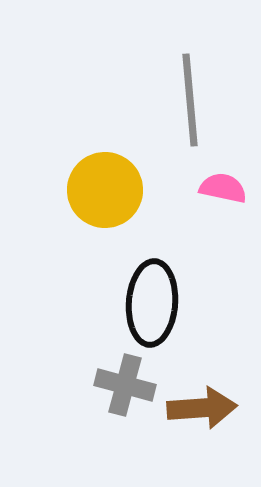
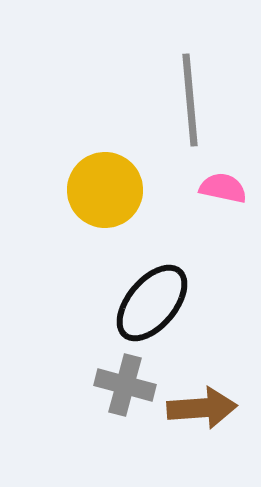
black ellipse: rotated 36 degrees clockwise
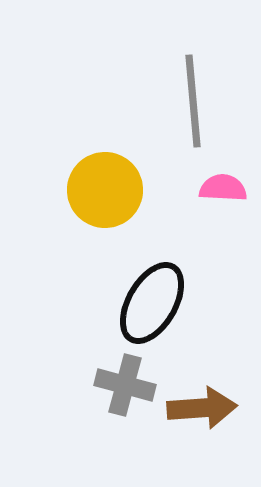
gray line: moved 3 px right, 1 px down
pink semicircle: rotated 9 degrees counterclockwise
black ellipse: rotated 10 degrees counterclockwise
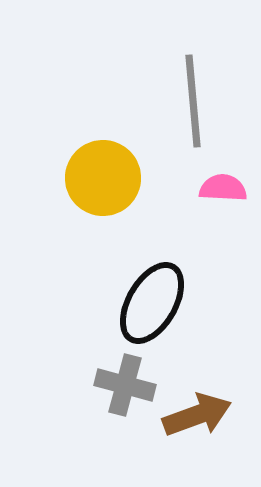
yellow circle: moved 2 px left, 12 px up
brown arrow: moved 5 px left, 7 px down; rotated 16 degrees counterclockwise
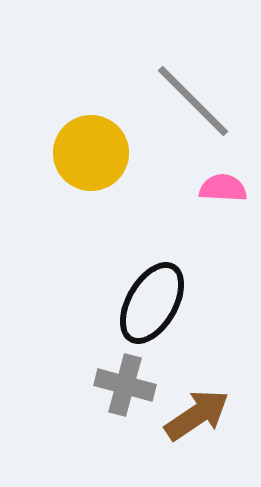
gray line: rotated 40 degrees counterclockwise
yellow circle: moved 12 px left, 25 px up
brown arrow: rotated 14 degrees counterclockwise
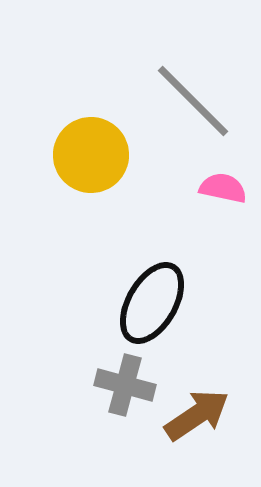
yellow circle: moved 2 px down
pink semicircle: rotated 9 degrees clockwise
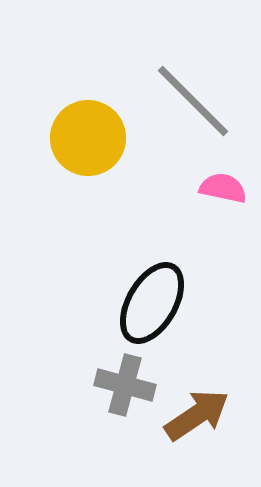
yellow circle: moved 3 px left, 17 px up
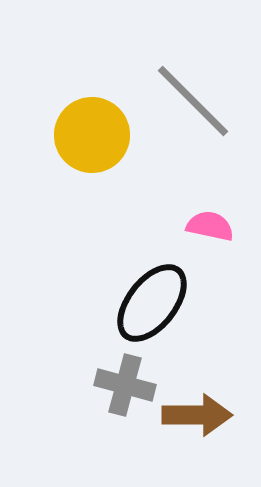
yellow circle: moved 4 px right, 3 px up
pink semicircle: moved 13 px left, 38 px down
black ellipse: rotated 8 degrees clockwise
brown arrow: rotated 34 degrees clockwise
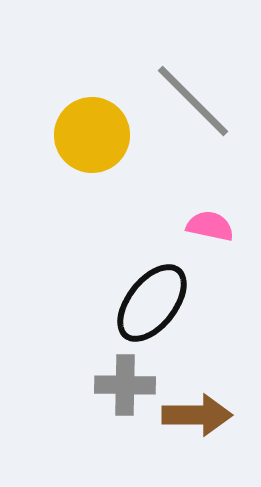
gray cross: rotated 14 degrees counterclockwise
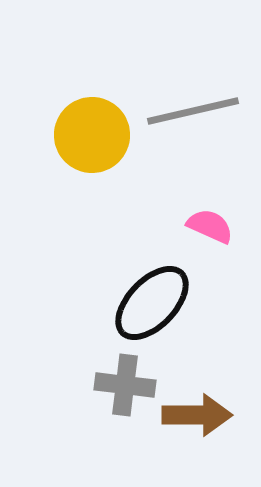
gray line: moved 10 px down; rotated 58 degrees counterclockwise
pink semicircle: rotated 12 degrees clockwise
black ellipse: rotated 6 degrees clockwise
gray cross: rotated 6 degrees clockwise
